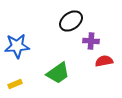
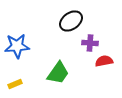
purple cross: moved 1 px left, 2 px down
green trapezoid: rotated 20 degrees counterclockwise
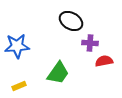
black ellipse: rotated 65 degrees clockwise
yellow rectangle: moved 4 px right, 2 px down
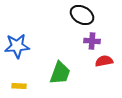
black ellipse: moved 11 px right, 6 px up
purple cross: moved 2 px right, 2 px up
green trapezoid: moved 2 px right; rotated 15 degrees counterclockwise
yellow rectangle: rotated 24 degrees clockwise
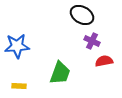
purple cross: rotated 21 degrees clockwise
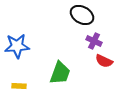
purple cross: moved 2 px right
red semicircle: rotated 144 degrees counterclockwise
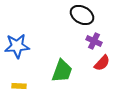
red semicircle: moved 2 px left, 2 px down; rotated 72 degrees counterclockwise
green trapezoid: moved 2 px right, 2 px up
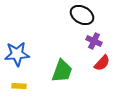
blue star: moved 8 px down
